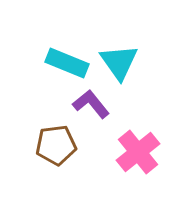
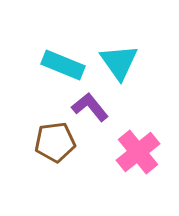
cyan rectangle: moved 4 px left, 2 px down
purple L-shape: moved 1 px left, 3 px down
brown pentagon: moved 1 px left, 3 px up
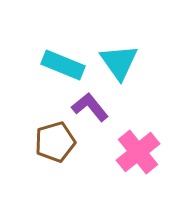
brown pentagon: rotated 9 degrees counterclockwise
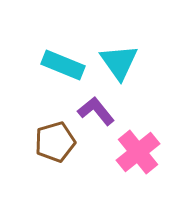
purple L-shape: moved 6 px right, 4 px down
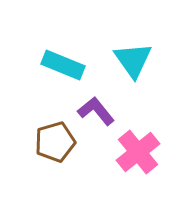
cyan triangle: moved 14 px right, 2 px up
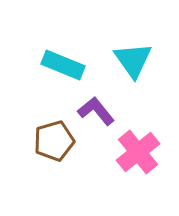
brown pentagon: moved 1 px left, 1 px up
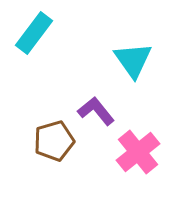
cyan rectangle: moved 29 px left, 32 px up; rotated 75 degrees counterclockwise
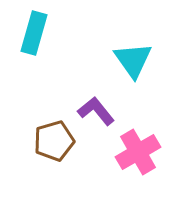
cyan rectangle: rotated 21 degrees counterclockwise
pink cross: rotated 9 degrees clockwise
